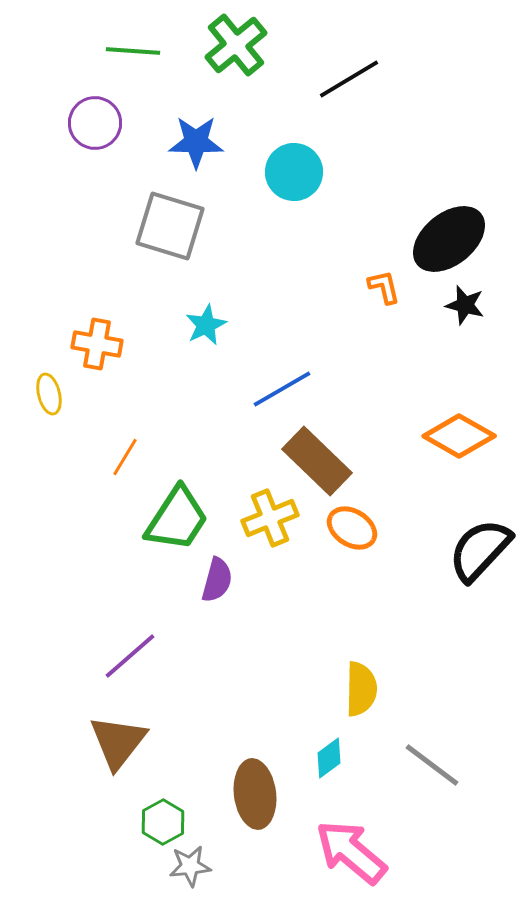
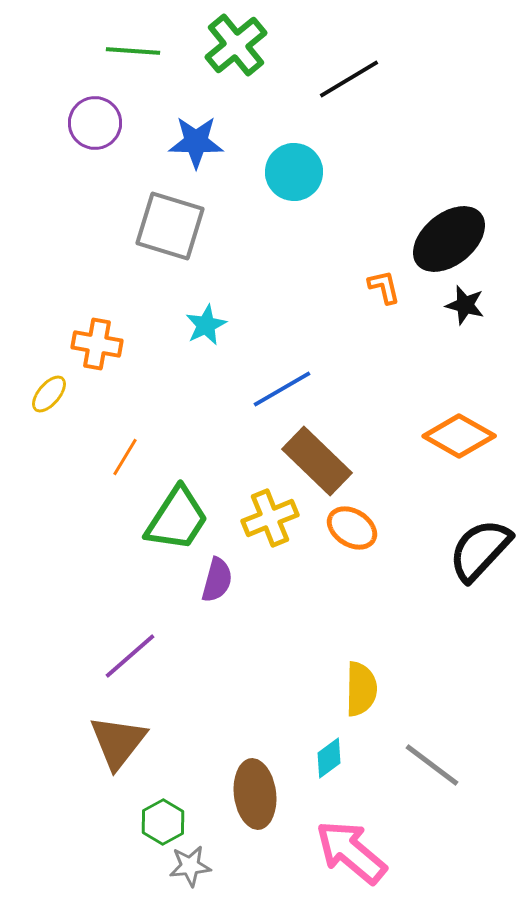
yellow ellipse: rotated 54 degrees clockwise
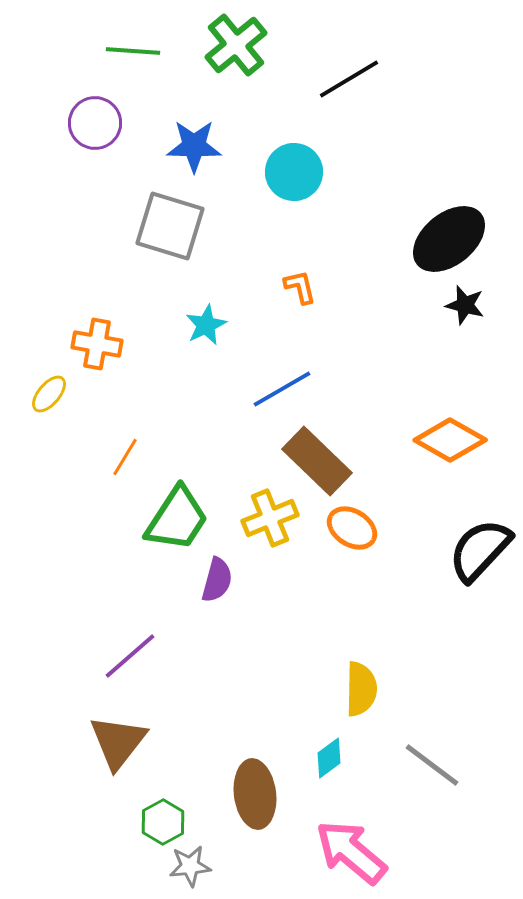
blue star: moved 2 px left, 4 px down
orange L-shape: moved 84 px left
orange diamond: moved 9 px left, 4 px down
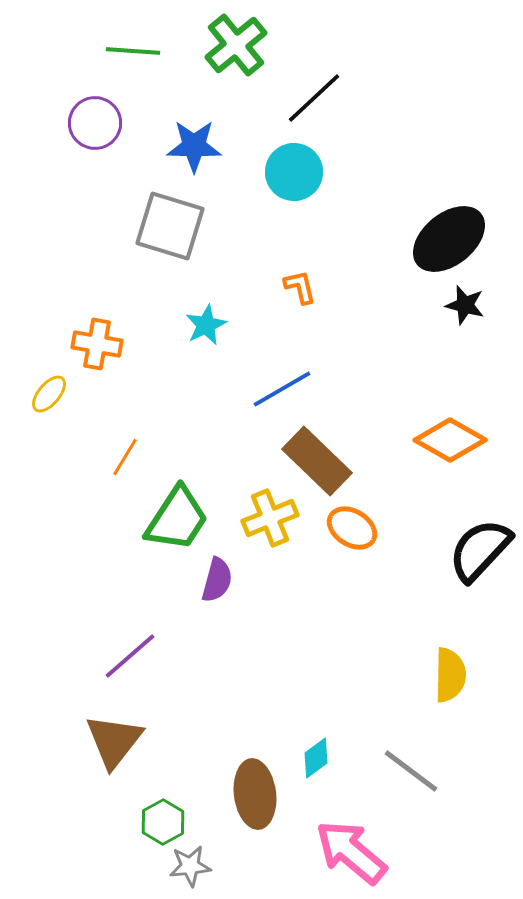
black line: moved 35 px left, 19 px down; rotated 12 degrees counterclockwise
yellow semicircle: moved 89 px right, 14 px up
brown triangle: moved 4 px left, 1 px up
cyan diamond: moved 13 px left
gray line: moved 21 px left, 6 px down
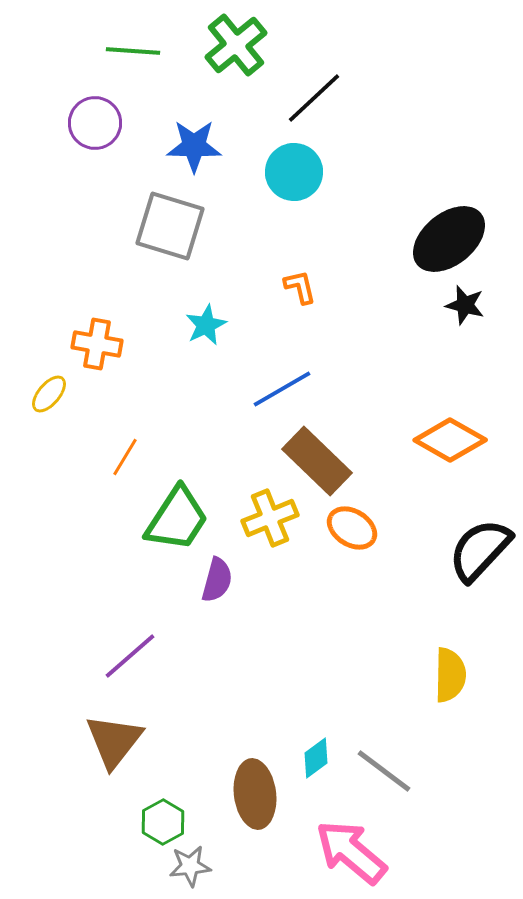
gray line: moved 27 px left
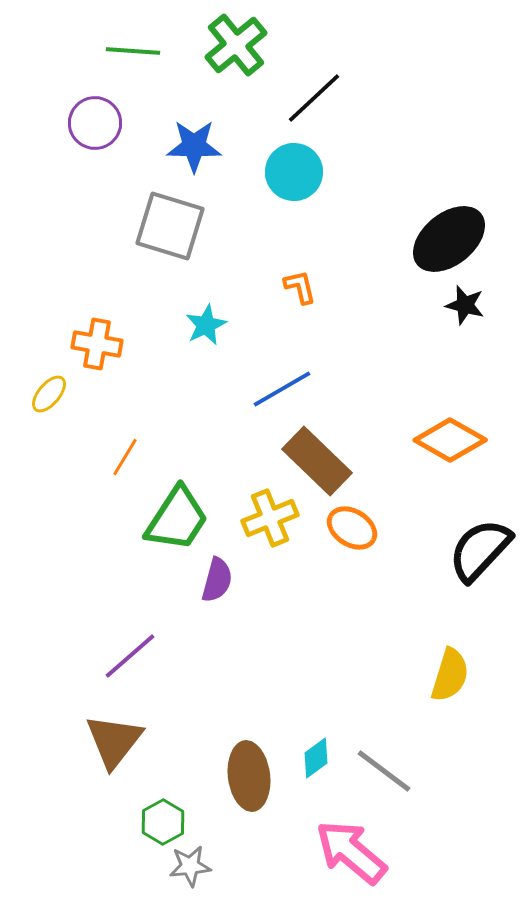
yellow semicircle: rotated 16 degrees clockwise
brown ellipse: moved 6 px left, 18 px up
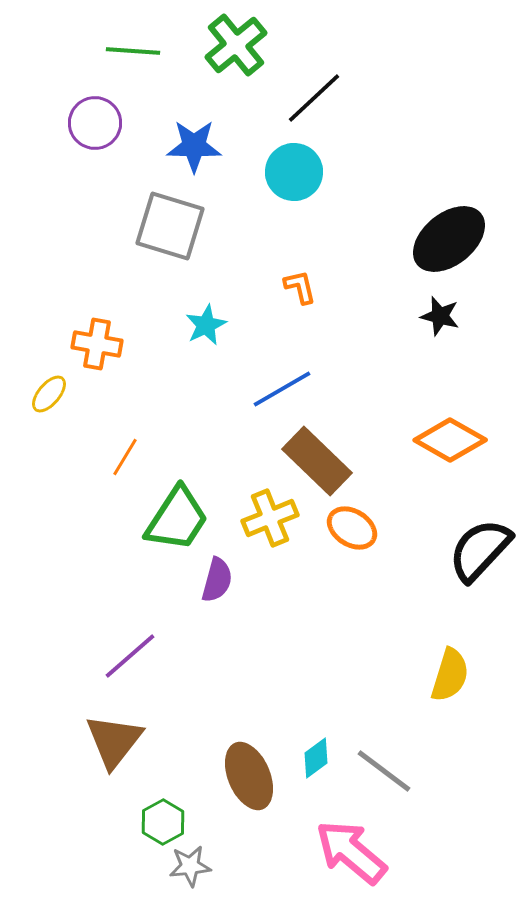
black star: moved 25 px left, 11 px down
brown ellipse: rotated 16 degrees counterclockwise
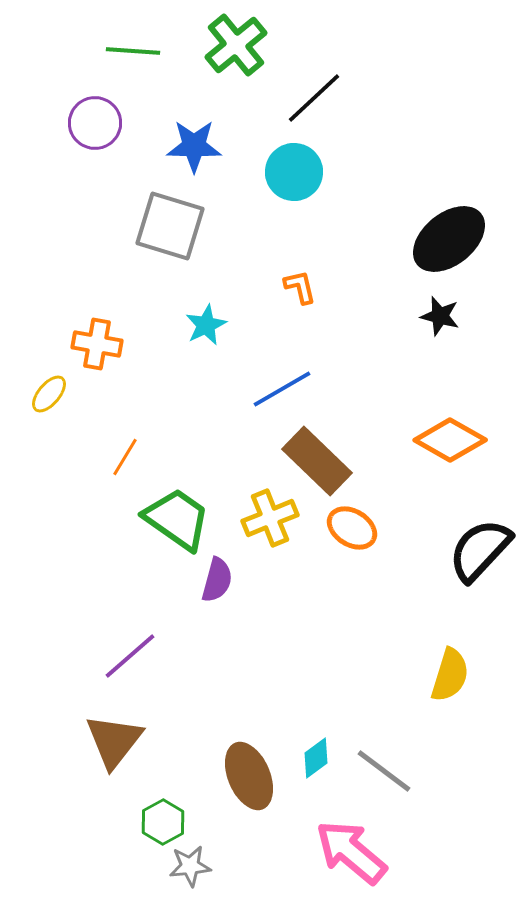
green trapezoid: rotated 88 degrees counterclockwise
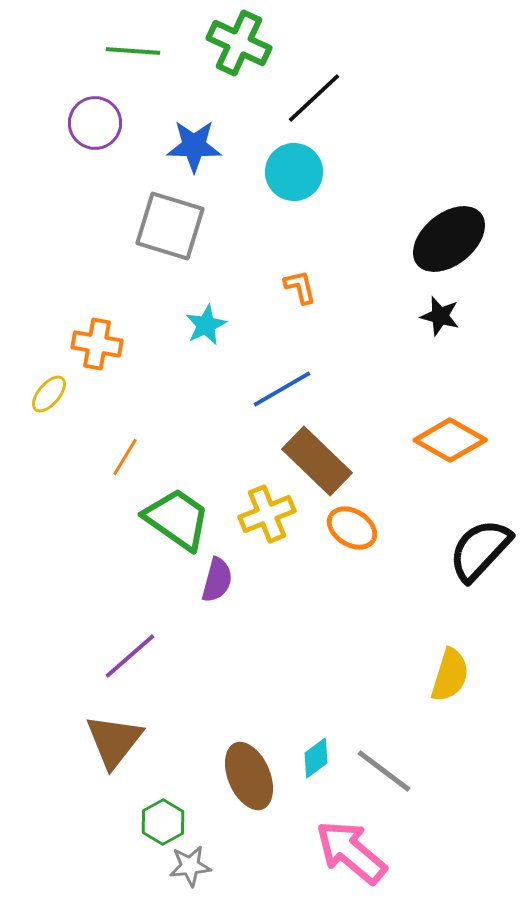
green cross: moved 3 px right, 2 px up; rotated 26 degrees counterclockwise
yellow cross: moved 3 px left, 4 px up
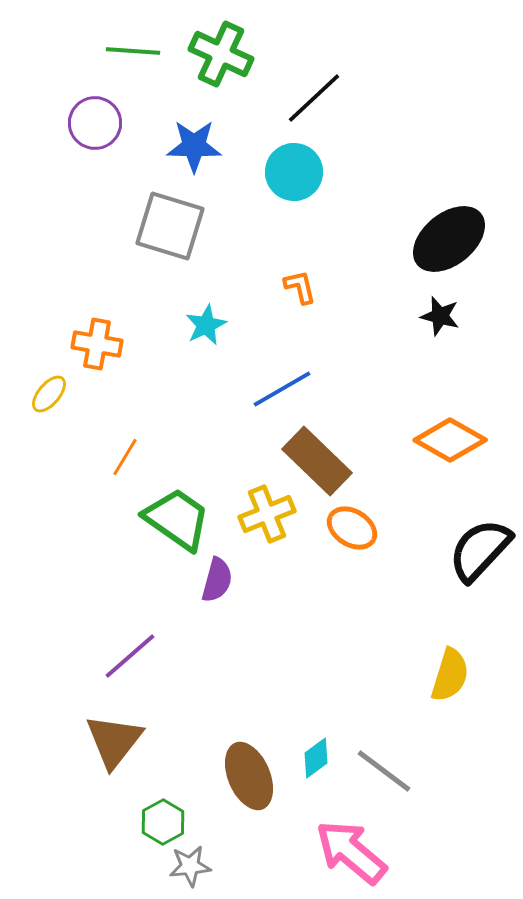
green cross: moved 18 px left, 11 px down
